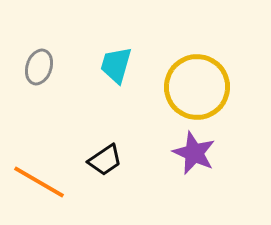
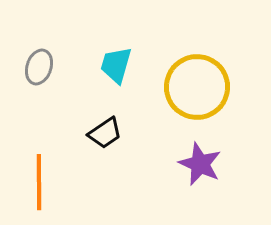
purple star: moved 6 px right, 11 px down
black trapezoid: moved 27 px up
orange line: rotated 60 degrees clockwise
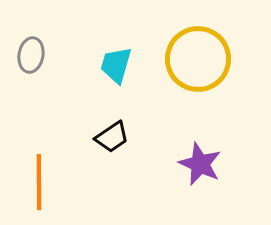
gray ellipse: moved 8 px left, 12 px up; rotated 8 degrees counterclockwise
yellow circle: moved 1 px right, 28 px up
black trapezoid: moved 7 px right, 4 px down
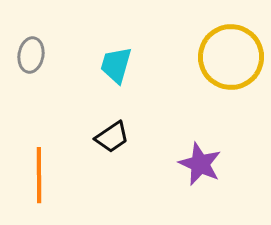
yellow circle: moved 33 px right, 2 px up
orange line: moved 7 px up
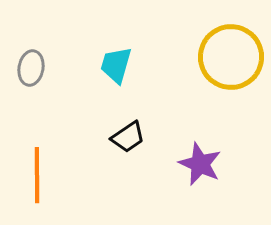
gray ellipse: moved 13 px down
black trapezoid: moved 16 px right
orange line: moved 2 px left
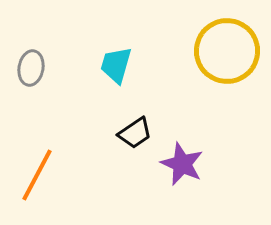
yellow circle: moved 4 px left, 6 px up
black trapezoid: moved 7 px right, 4 px up
purple star: moved 18 px left
orange line: rotated 28 degrees clockwise
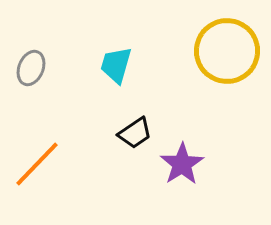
gray ellipse: rotated 12 degrees clockwise
purple star: rotated 15 degrees clockwise
orange line: moved 11 px up; rotated 16 degrees clockwise
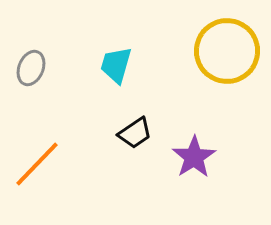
purple star: moved 12 px right, 7 px up
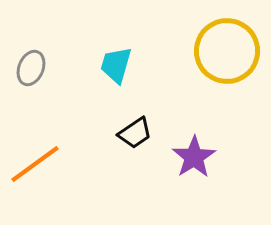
orange line: moved 2 px left; rotated 10 degrees clockwise
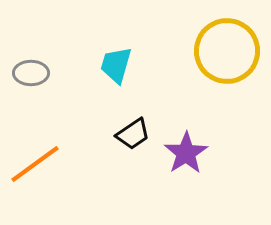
gray ellipse: moved 5 px down; rotated 68 degrees clockwise
black trapezoid: moved 2 px left, 1 px down
purple star: moved 8 px left, 4 px up
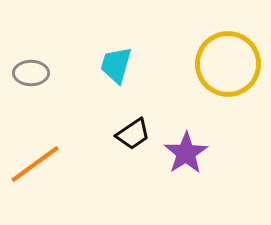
yellow circle: moved 1 px right, 13 px down
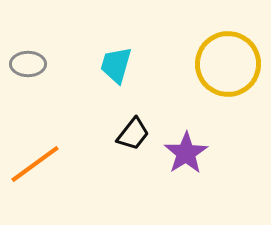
gray ellipse: moved 3 px left, 9 px up
black trapezoid: rotated 18 degrees counterclockwise
